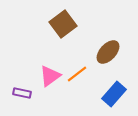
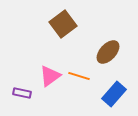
orange line: moved 2 px right, 2 px down; rotated 55 degrees clockwise
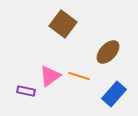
brown square: rotated 16 degrees counterclockwise
purple rectangle: moved 4 px right, 2 px up
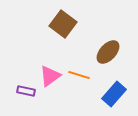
orange line: moved 1 px up
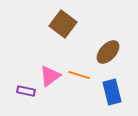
blue rectangle: moved 2 px left, 2 px up; rotated 55 degrees counterclockwise
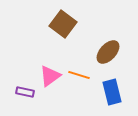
purple rectangle: moved 1 px left, 1 px down
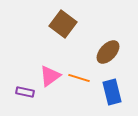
orange line: moved 3 px down
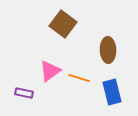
brown ellipse: moved 2 px up; rotated 45 degrees counterclockwise
pink triangle: moved 5 px up
purple rectangle: moved 1 px left, 1 px down
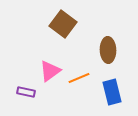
orange line: rotated 40 degrees counterclockwise
purple rectangle: moved 2 px right, 1 px up
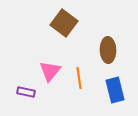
brown square: moved 1 px right, 1 px up
pink triangle: rotated 15 degrees counterclockwise
orange line: rotated 75 degrees counterclockwise
blue rectangle: moved 3 px right, 2 px up
